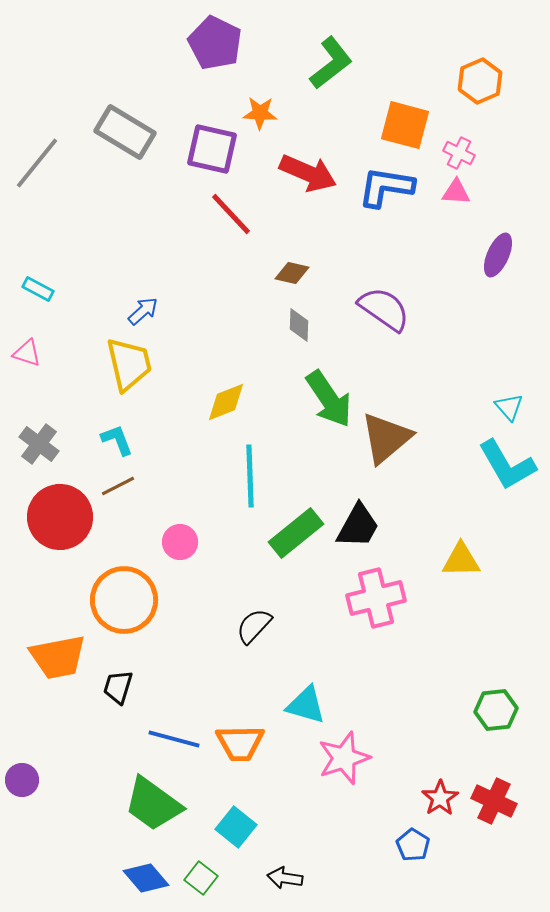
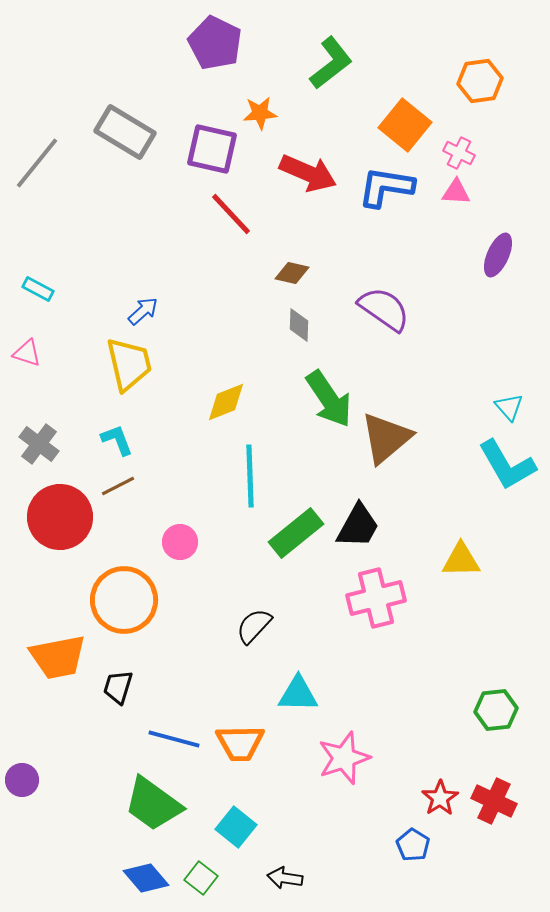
orange hexagon at (480, 81): rotated 15 degrees clockwise
orange star at (260, 113): rotated 8 degrees counterclockwise
orange square at (405, 125): rotated 24 degrees clockwise
cyan triangle at (306, 705): moved 8 px left, 11 px up; rotated 15 degrees counterclockwise
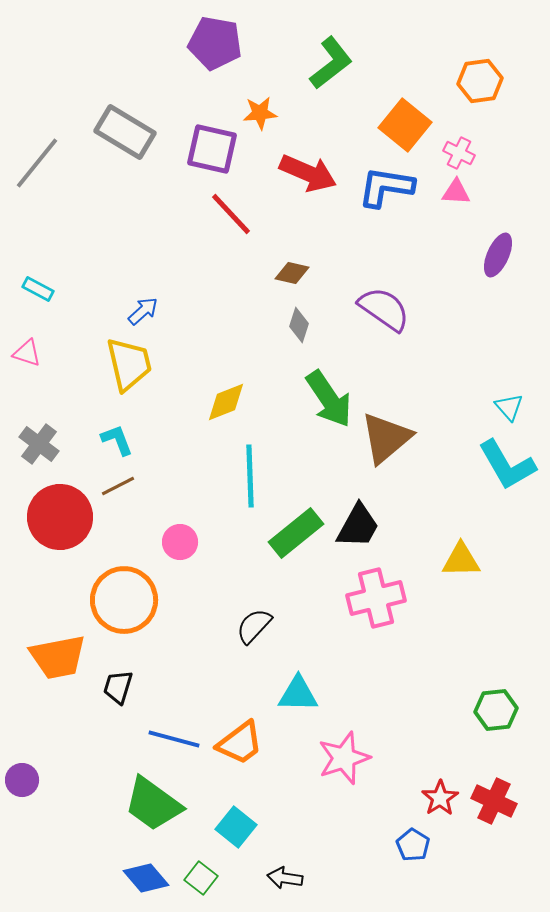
purple pentagon at (215, 43): rotated 16 degrees counterclockwise
gray diamond at (299, 325): rotated 16 degrees clockwise
orange trapezoid at (240, 743): rotated 36 degrees counterclockwise
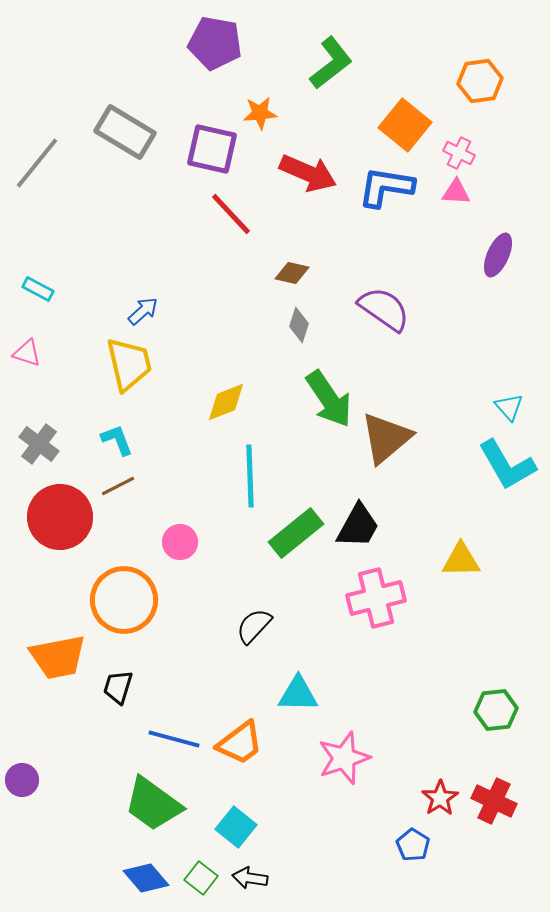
black arrow at (285, 878): moved 35 px left
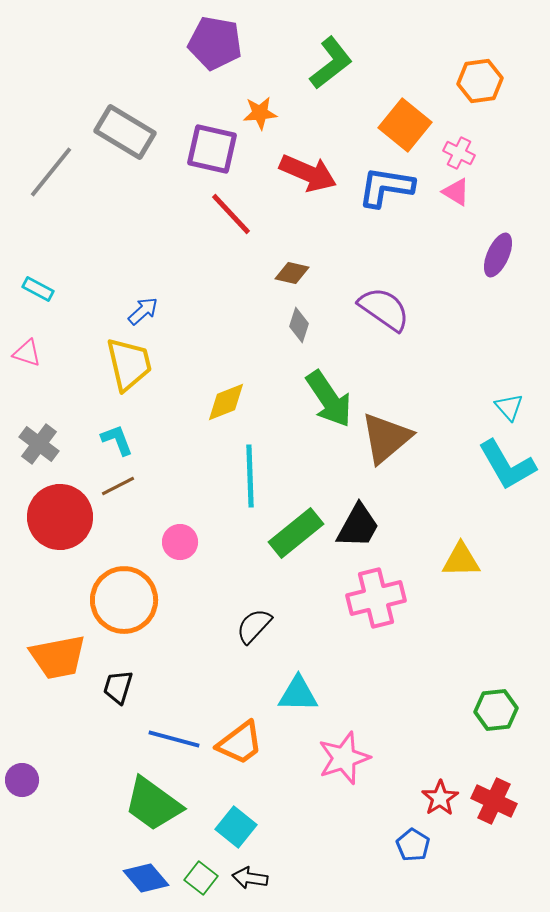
gray line at (37, 163): moved 14 px right, 9 px down
pink triangle at (456, 192): rotated 28 degrees clockwise
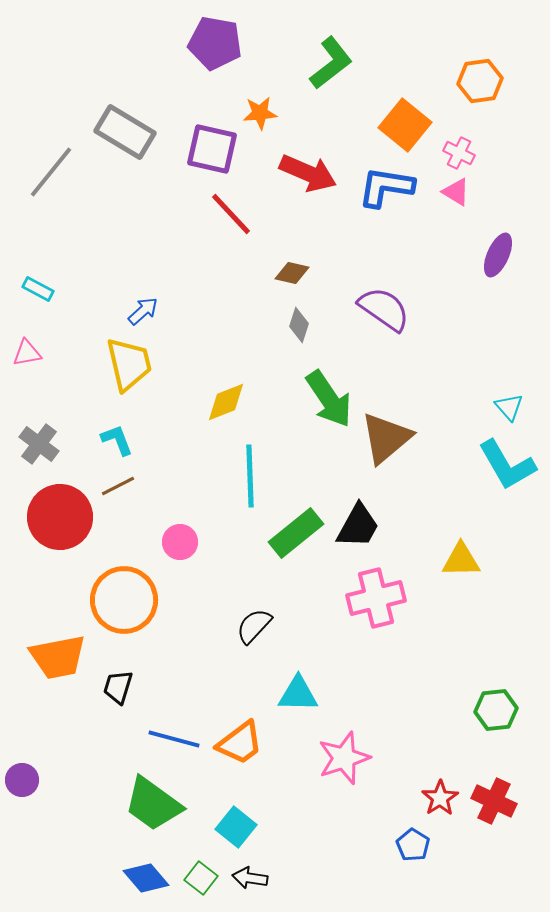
pink triangle at (27, 353): rotated 28 degrees counterclockwise
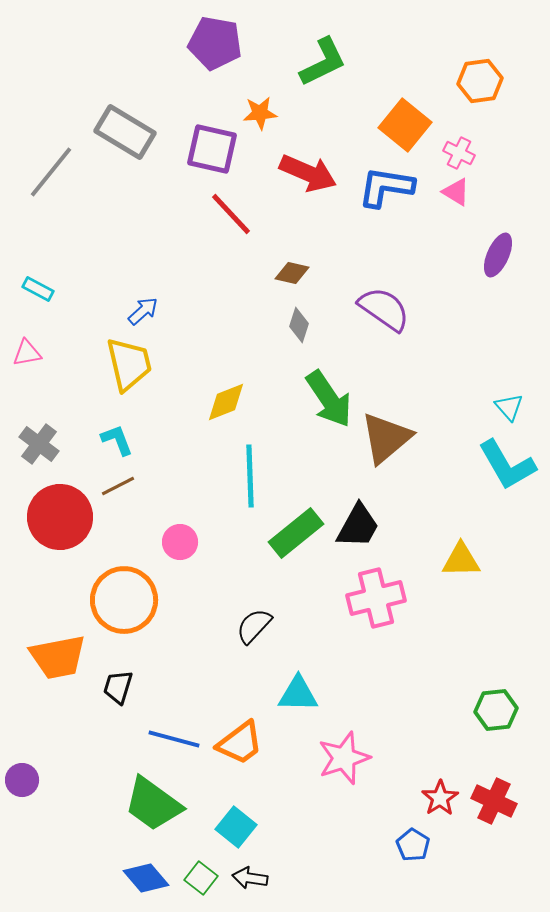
green L-shape at (331, 63): moved 8 px left, 1 px up; rotated 12 degrees clockwise
